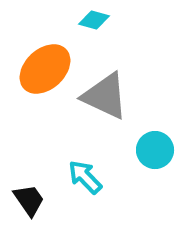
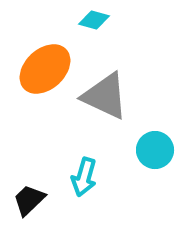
cyan arrow: moved 1 px left; rotated 120 degrees counterclockwise
black trapezoid: rotated 99 degrees counterclockwise
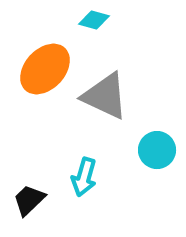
orange ellipse: rotated 4 degrees counterclockwise
cyan circle: moved 2 px right
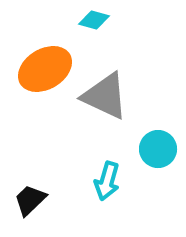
orange ellipse: rotated 16 degrees clockwise
cyan circle: moved 1 px right, 1 px up
cyan arrow: moved 23 px right, 4 px down
black trapezoid: moved 1 px right
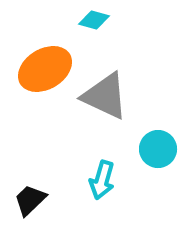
cyan arrow: moved 5 px left, 1 px up
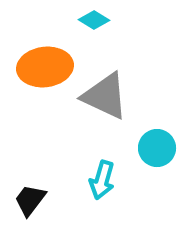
cyan diamond: rotated 16 degrees clockwise
orange ellipse: moved 2 px up; rotated 24 degrees clockwise
cyan circle: moved 1 px left, 1 px up
black trapezoid: rotated 9 degrees counterclockwise
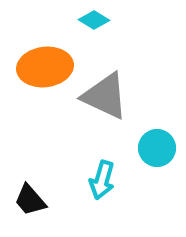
black trapezoid: rotated 78 degrees counterclockwise
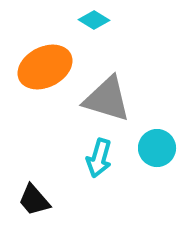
orange ellipse: rotated 20 degrees counterclockwise
gray triangle: moved 2 px right, 3 px down; rotated 8 degrees counterclockwise
cyan arrow: moved 3 px left, 22 px up
black trapezoid: moved 4 px right
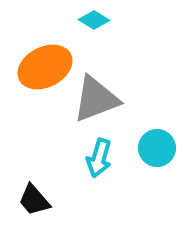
gray triangle: moved 11 px left; rotated 38 degrees counterclockwise
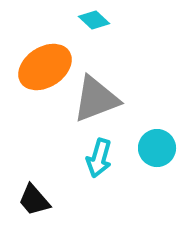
cyan diamond: rotated 12 degrees clockwise
orange ellipse: rotated 6 degrees counterclockwise
